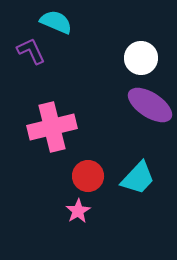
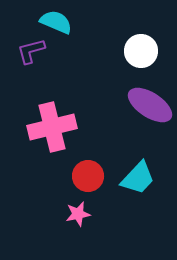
purple L-shape: rotated 80 degrees counterclockwise
white circle: moved 7 px up
pink star: moved 3 px down; rotated 20 degrees clockwise
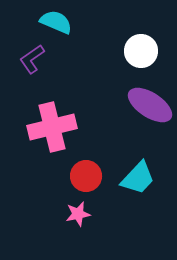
purple L-shape: moved 1 px right, 8 px down; rotated 20 degrees counterclockwise
red circle: moved 2 px left
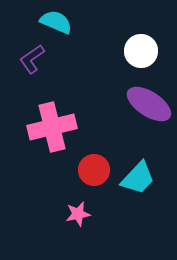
purple ellipse: moved 1 px left, 1 px up
red circle: moved 8 px right, 6 px up
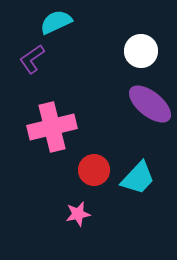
cyan semicircle: rotated 48 degrees counterclockwise
purple ellipse: moved 1 px right; rotated 6 degrees clockwise
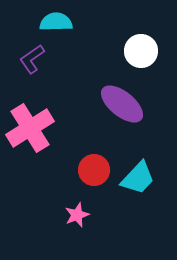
cyan semicircle: rotated 24 degrees clockwise
purple ellipse: moved 28 px left
pink cross: moved 22 px left, 1 px down; rotated 18 degrees counterclockwise
pink star: moved 1 px left, 1 px down; rotated 10 degrees counterclockwise
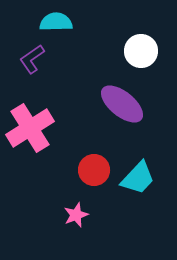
pink star: moved 1 px left
